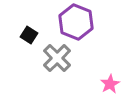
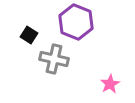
gray cross: moved 3 px left, 1 px down; rotated 32 degrees counterclockwise
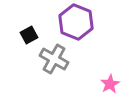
black square: rotated 30 degrees clockwise
gray cross: rotated 16 degrees clockwise
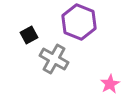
purple hexagon: moved 3 px right
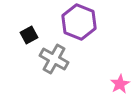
pink star: moved 10 px right
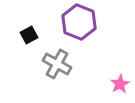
gray cross: moved 3 px right, 5 px down
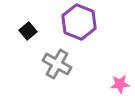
black square: moved 1 px left, 4 px up; rotated 12 degrees counterclockwise
pink star: rotated 24 degrees clockwise
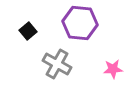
purple hexagon: moved 1 px right, 1 px down; rotated 16 degrees counterclockwise
pink star: moved 7 px left, 15 px up
